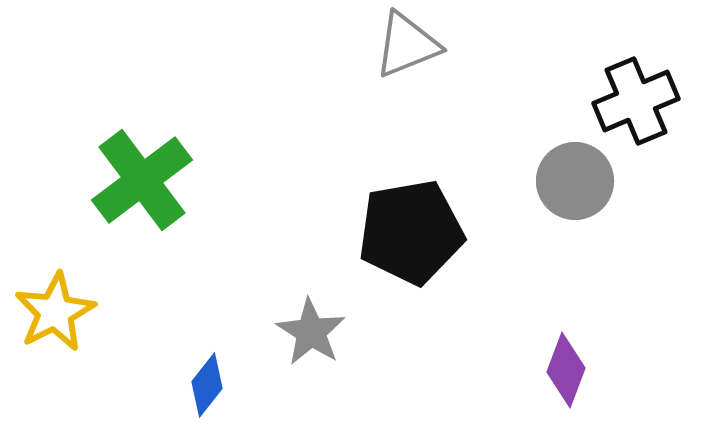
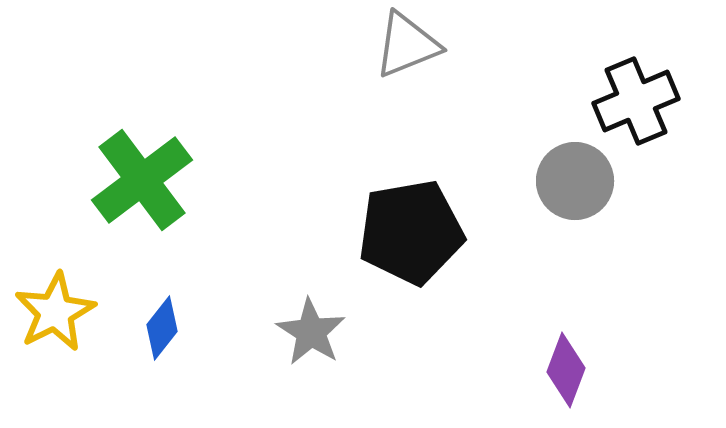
blue diamond: moved 45 px left, 57 px up
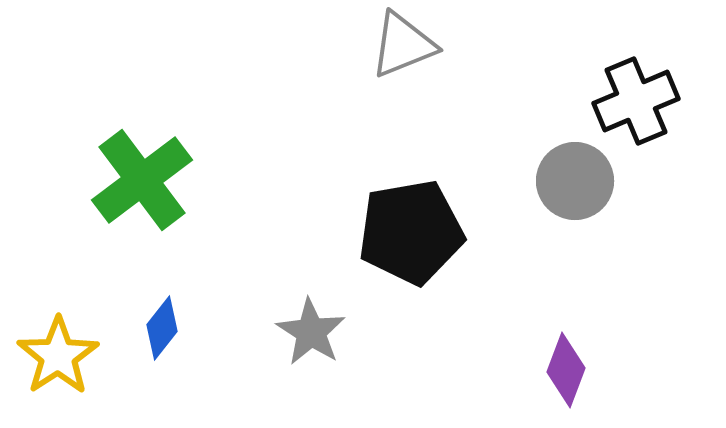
gray triangle: moved 4 px left
yellow star: moved 3 px right, 44 px down; rotated 6 degrees counterclockwise
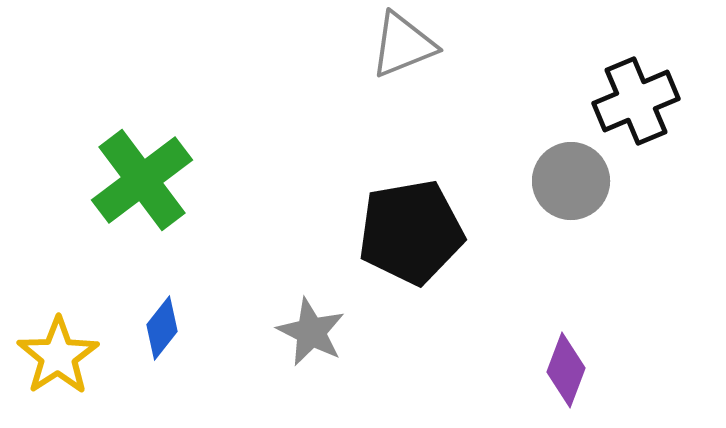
gray circle: moved 4 px left
gray star: rotated 6 degrees counterclockwise
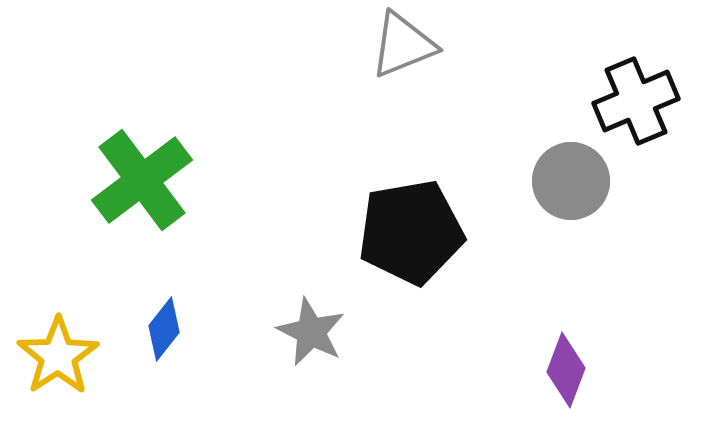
blue diamond: moved 2 px right, 1 px down
